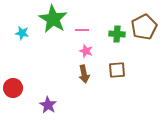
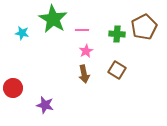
pink star: rotated 24 degrees clockwise
brown square: rotated 36 degrees clockwise
purple star: moved 3 px left; rotated 18 degrees counterclockwise
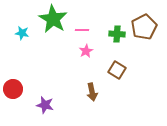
brown arrow: moved 8 px right, 18 px down
red circle: moved 1 px down
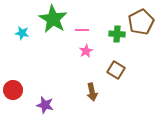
brown pentagon: moved 3 px left, 5 px up
brown square: moved 1 px left
red circle: moved 1 px down
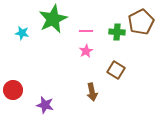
green star: rotated 16 degrees clockwise
pink line: moved 4 px right, 1 px down
green cross: moved 2 px up
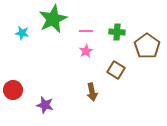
brown pentagon: moved 6 px right, 24 px down; rotated 10 degrees counterclockwise
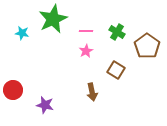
green cross: rotated 28 degrees clockwise
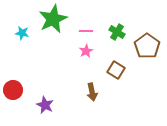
purple star: rotated 12 degrees clockwise
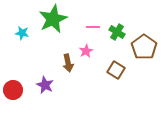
pink line: moved 7 px right, 4 px up
brown pentagon: moved 3 px left, 1 px down
brown arrow: moved 24 px left, 29 px up
purple star: moved 20 px up
